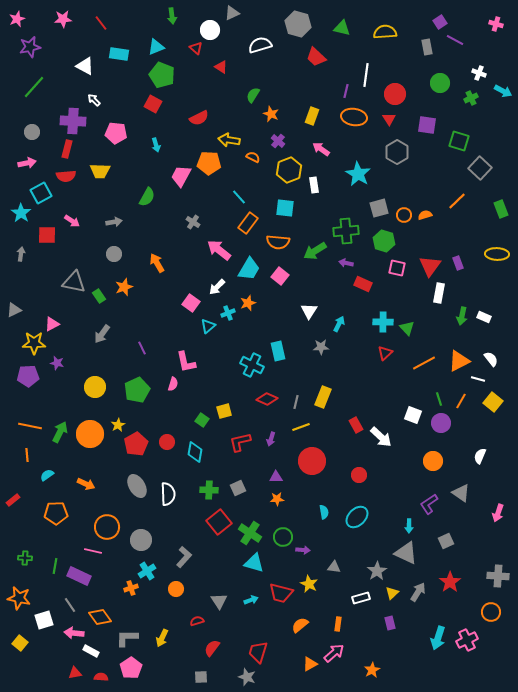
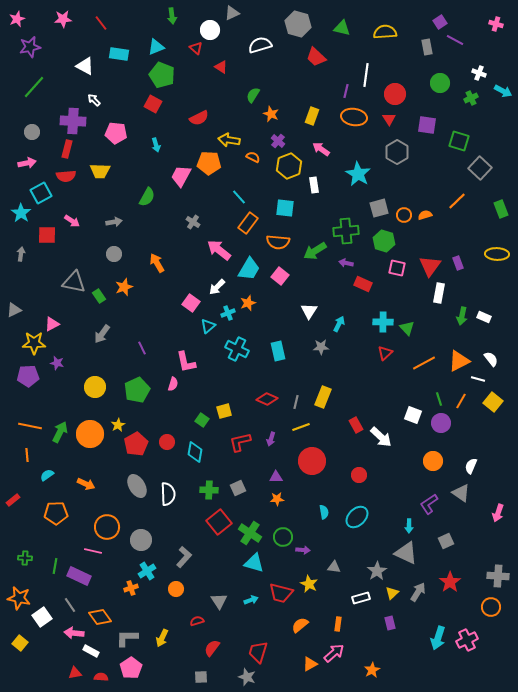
yellow hexagon at (289, 170): moved 4 px up
cyan cross at (252, 365): moved 15 px left, 16 px up
white semicircle at (480, 456): moved 9 px left, 10 px down
orange circle at (491, 612): moved 5 px up
white square at (44, 620): moved 2 px left, 3 px up; rotated 18 degrees counterclockwise
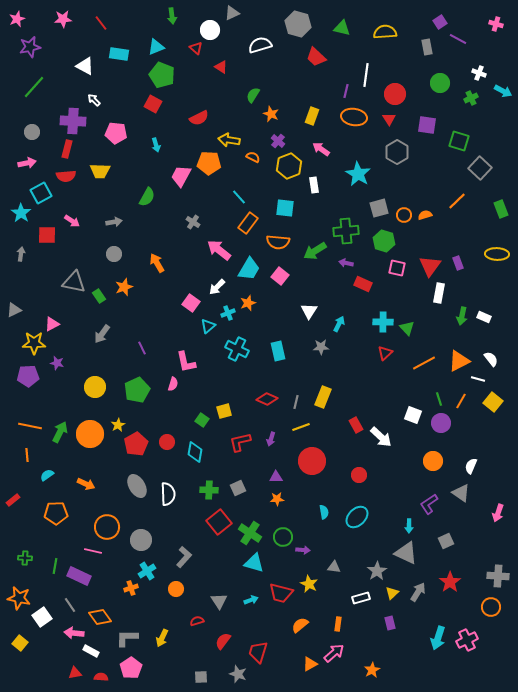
purple line at (455, 40): moved 3 px right, 1 px up
red semicircle at (212, 648): moved 11 px right, 7 px up
gray star at (247, 677): moved 9 px left, 3 px up
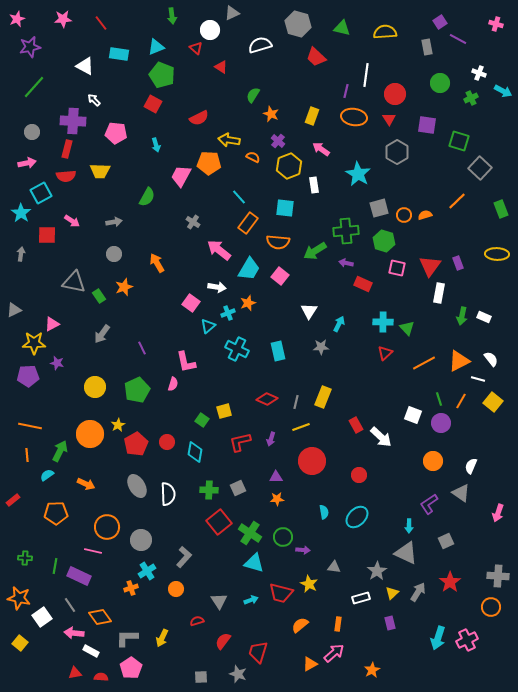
white arrow at (217, 287): rotated 126 degrees counterclockwise
green arrow at (60, 432): moved 19 px down
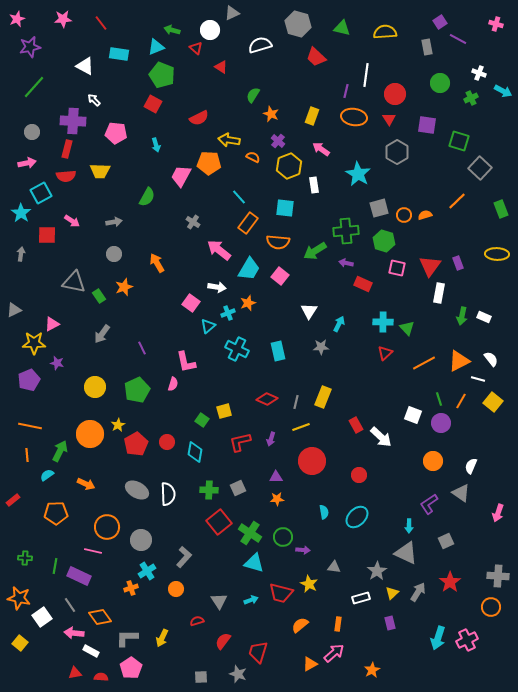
green arrow at (172, 16): moved 14 px down; rotated 112 degrees clockwise
purple pentagon at (28, 376): moved 1 px right, 4 px down; rotated 20 degrees counterclockwise
gray ellipse at (137, 486): moved 4 px down; rotated 30 degrees counterclockwise
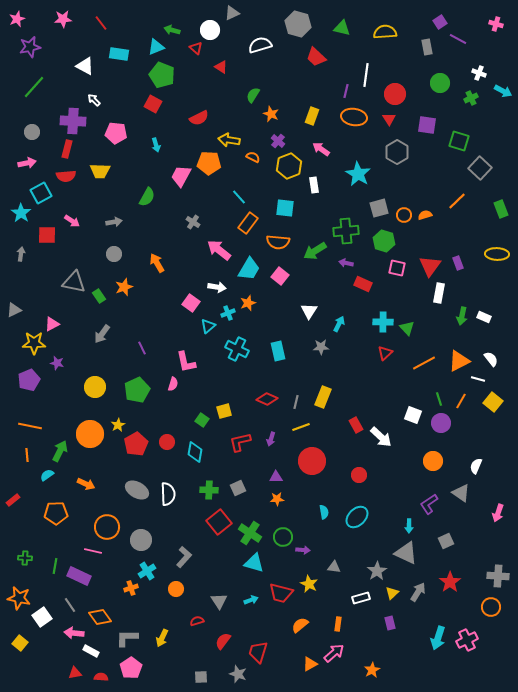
white semicircle at (471, 466): moved 5 px right
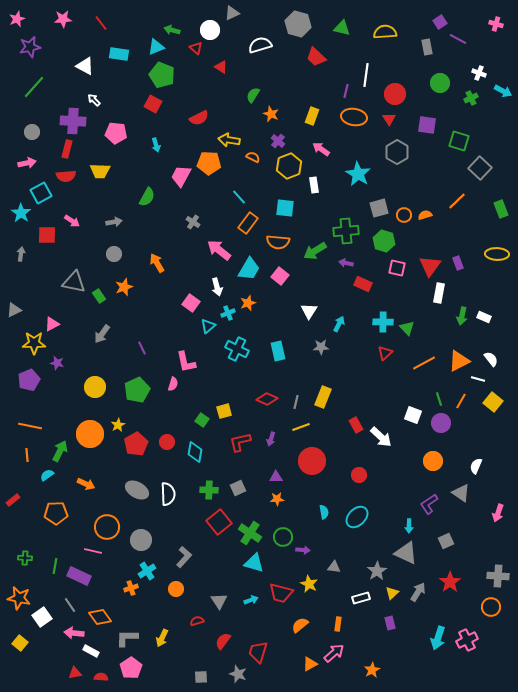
white arrow at (217, 287): rotated 66 degrees clockwise
